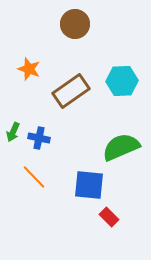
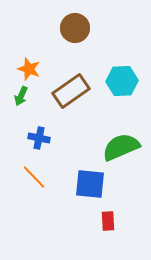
brown circle: moved 4 px down
green arrow: moved 8 px right, 36 px up
blue square: moved 1 px right, 1 px up
red rectangle: moved 1 px left, 4 px down; rotated 42 degrees clockwise
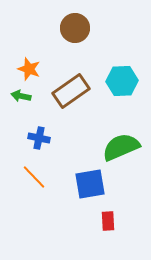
green arrow: rotated 78 degrees clockwise
blue square: rotated 16 degrees counterclockwise
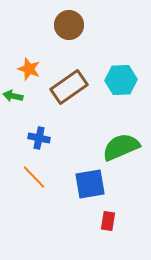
brown circle: moved 6 px left, 3 px up
cyan hexagon: moved 1 px left, 1 px up
brown rectangle: moved 2 px left, 4 px up
green arrow: moved 8 px left
red rectangle: rotated 12 degrees clockwise
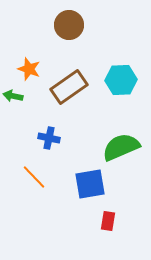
blue cross: moved 10 px right
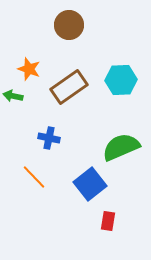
blue square: rotated 28 degrees counterclockwise
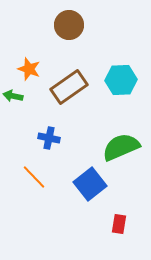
red rectangle: moved 11 px right, 3 px down
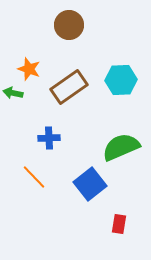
green arrow: moved 3 px up
blue cross: rotated 15 degrees counterclockwise
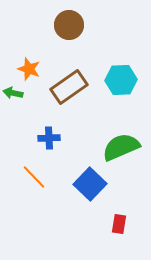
blue square: rotated 8 degrees counterclockwise
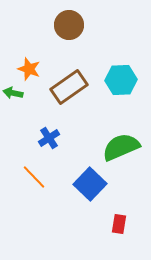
blue cross: rotated 30 degrees counterclockwise
